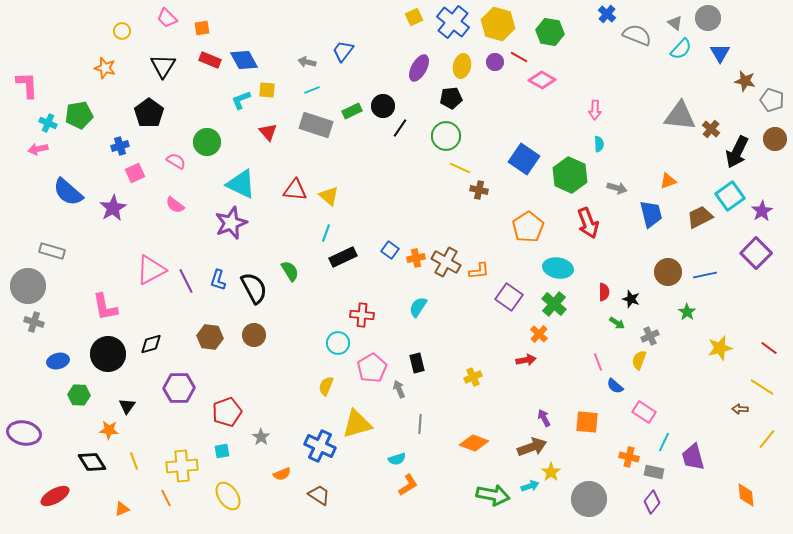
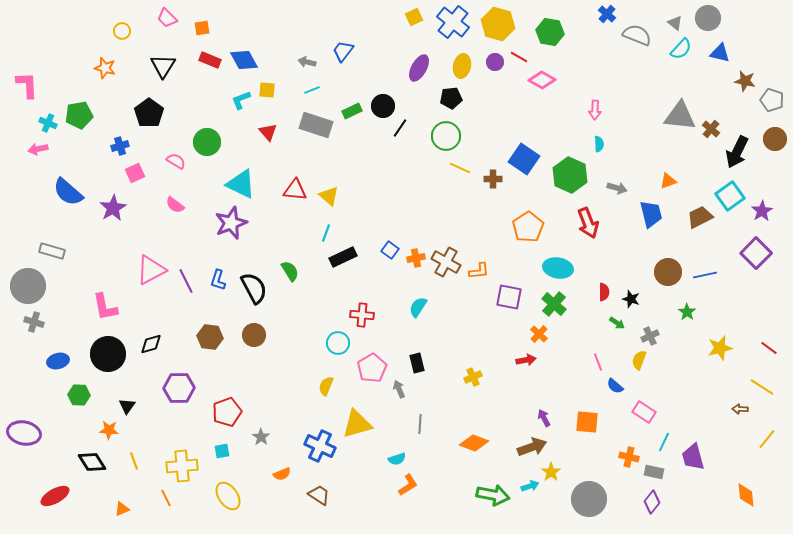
blue triangle at (720, 53): rotated 45 degrees counterclockwise
brown cross at (479, 190): moved 14 px right, 11 px up; rotated 12 degrees counterclockwise
purple square at (509, 297): rotated 24 degrees counterclockwise
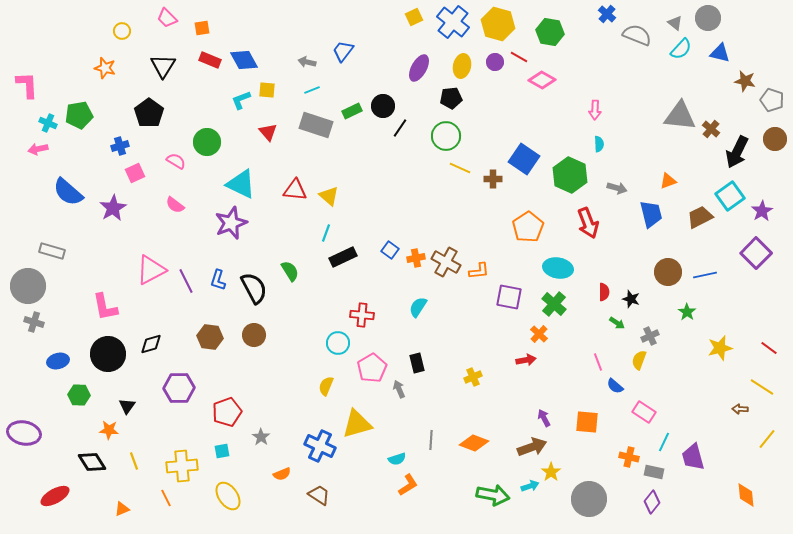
gray line at (420, 424): moved 11 px right, 16 px down
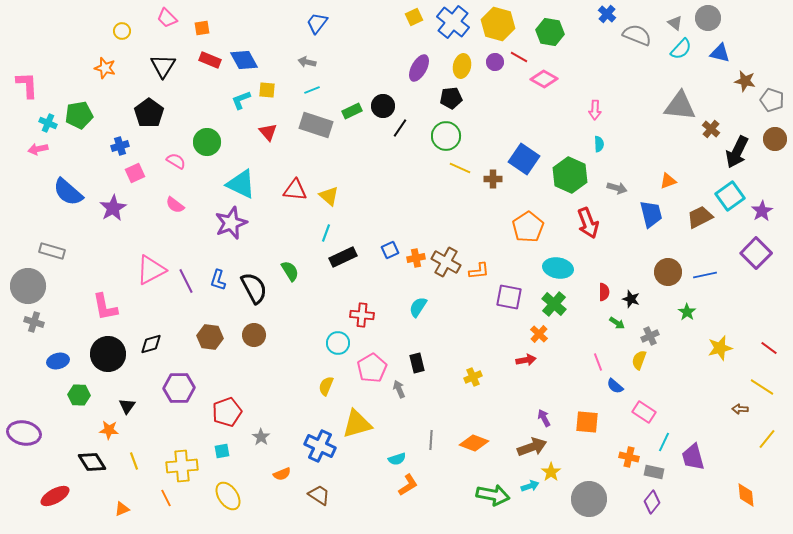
blue trapezoid at (343, 51): moved 26 px left, 28 px up
pink diamond at (542, 80): moved 2 px right, 1 px up
gray triangle at (680, 116): moved 10 px up
blue square at (390, 250): rotated 30 degrees clockwise
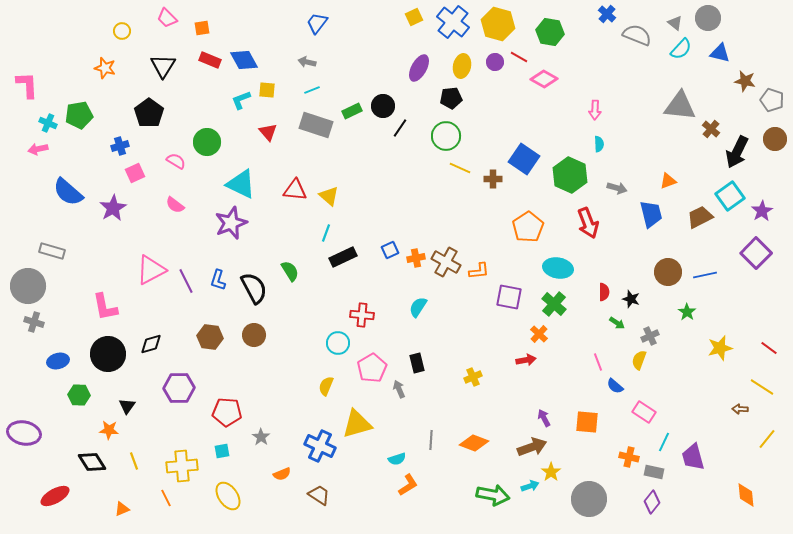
red pentagon at (227, 412): rotated 24 degrees clockwise
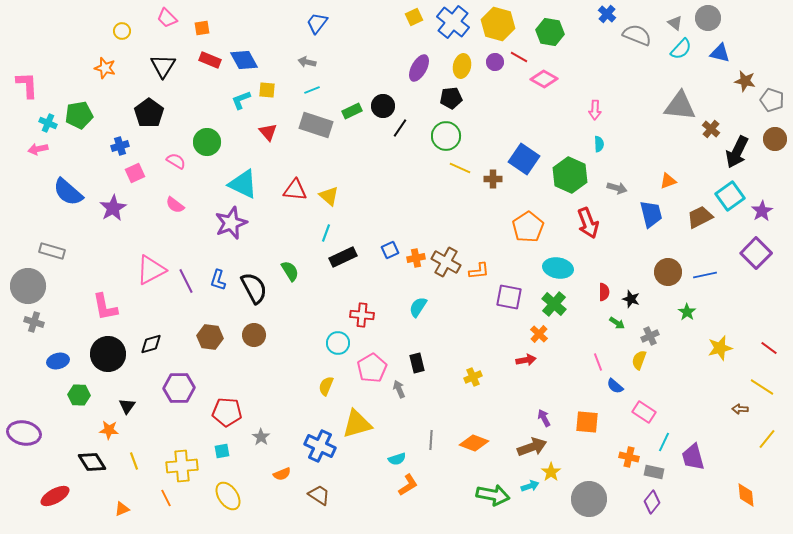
cyan triangle at (241, 184): moved 2 px right
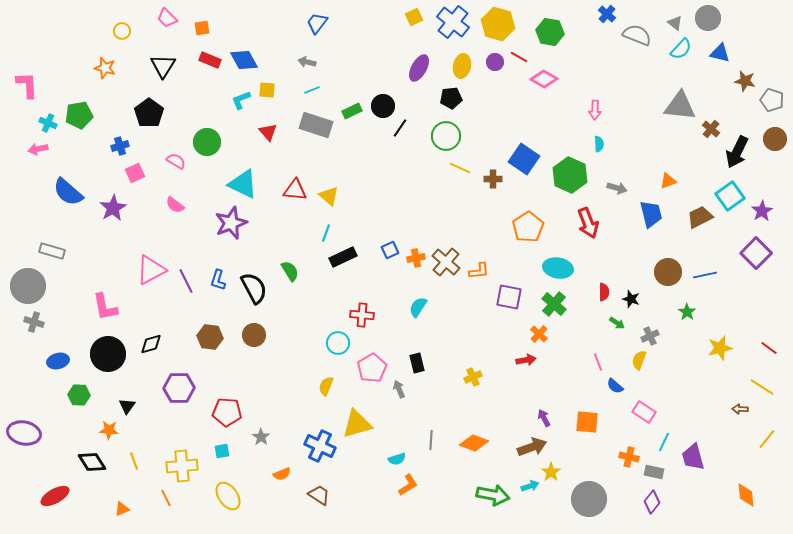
brown cross at (446, 262): rotated 12 degrees clockwise
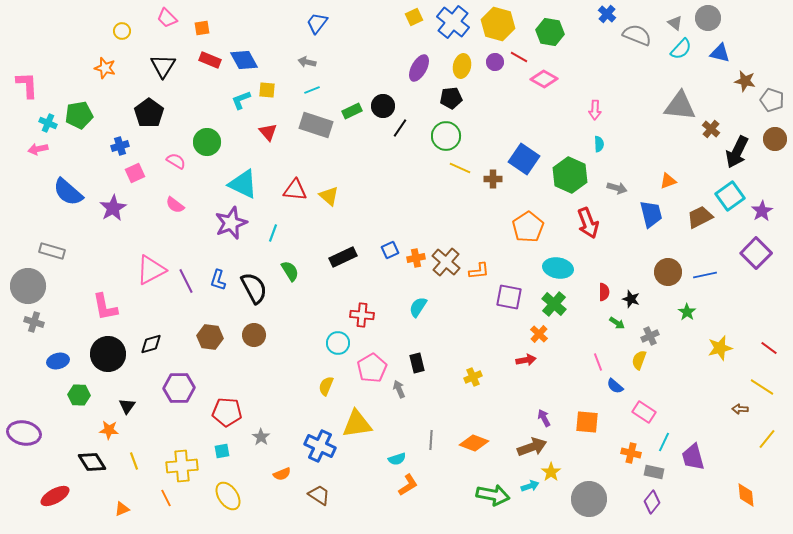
cyan line at (326, 233): moved 53 px left
yellow triangle at (357, 424): rotated 8 degrees clockwise
orange cross at (629, 457): moved 2 px right, 4 px up
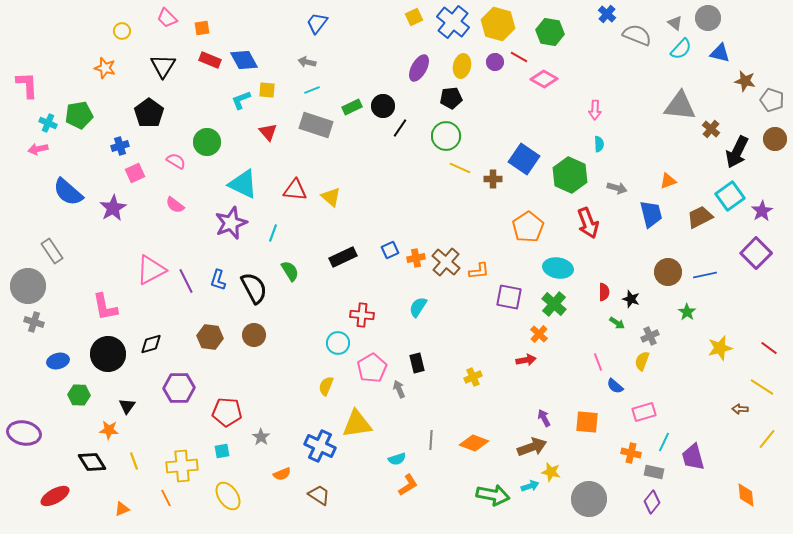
green rectangle at (352, 111): moved 4 px up
yellow triangle at (329, 196): moved 2 px right, 1 px down
gray rectangle at (52, 251): rotated 40 degrees clockwise
yellow semicircle at (639, 360): moved 3 px right, 1 px down
pink rectangle at (644, 412): rotated 50 degrees counterclockwise
yellow star at (551, 472): rotated 24 degrees counterclockwise
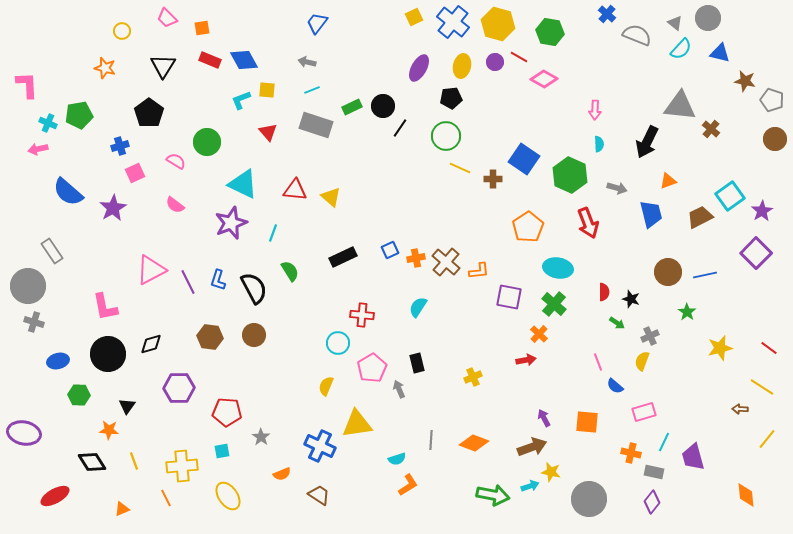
black arrow at (737, 152): moved 90 px left, 10 px up
purple line at (186, 281): moved 2 px right, 1 px down
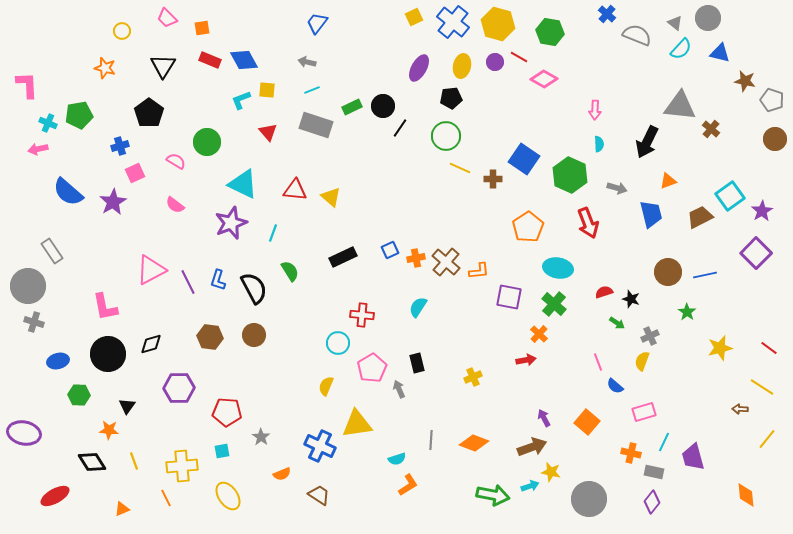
purple star at (113, 208): moved 6 px up
red semicircle at (604, 292): rotated 108 degrees counterclockwise
orange square at (587, 422): rotated 35 degrees clockwise
